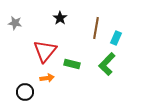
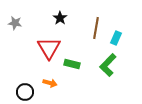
red triangle: moved 4 px right, 3 px up; rotated 10 degrees counterclockwise
green L-shape: moved 1 px right, 1 px down
orange arrow: moved 3 px right, 5 px down; rotated 24 degrees clockwise
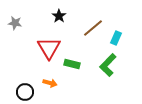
black star: moved 1 px left, 2 px up
brown line: moved 3 px left; rotated 40 degrees clockwise
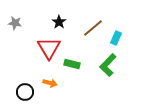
black star: moved 6 px down
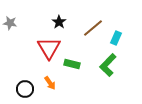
gray star: moved 5 px left
orange arrow: rotated 40 degrees clockwise
black circle: moved 3 px up
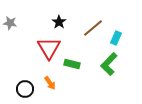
green L-shape: moved 1 px right, 1 px up
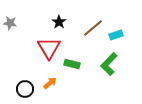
cyan rectangle: moved 3 px up; rotated 48 degrees clockwise
orange arrow: rotated 96 degrees counterclockwise
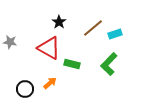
gray star: moved 19 px down
cyan rectangle: moved 1 px left, 1 px up
red triangle: rotated 30 degrees counterclockwise
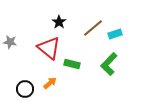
red triangle: rotated 10 degrees clockwise
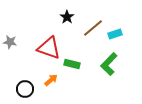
black star: moved 8 px right, 5 px up
red triangle: rotated 20 degrees counterclockwise
orange arrow: moved 1 px right, 3 px up
